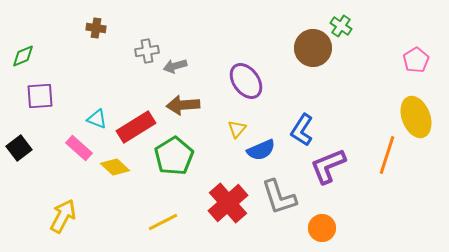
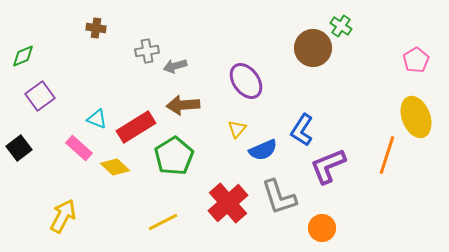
purple square: rotated 32 degrees counterclockwise
blue semicircle: moved 2 px right
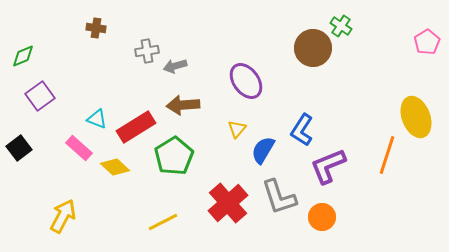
pink pentagon: moved 11 px right, 18 px up
blue semicircle: rotated 144 degrees clockwise
orange circle: moved 11 px up
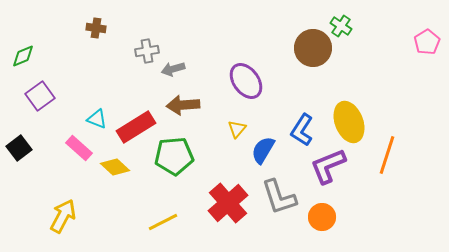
gray arrow: moved 2 px left, 3 px down
yellow ellipse: moved 67 px left, 5 px down
green pentagon: rotated 27 degrees clockwise
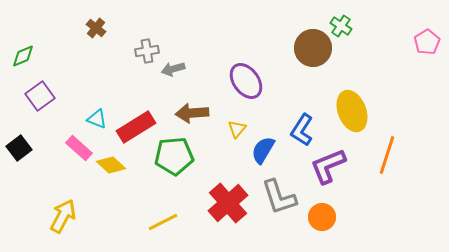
brown cross: rotated 30 degrees clockwise
brown arrow: moved 9 px right, 8 px down
yellow ellipse: moved 3 px right, 11 px up
yellow diamond: moved 4 px left, 2 px up
